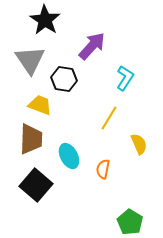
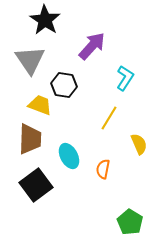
black hexagon: moved 6 px down
brown trapezoid: moved 1 px left
black square: rotated 12 degrees clockwise
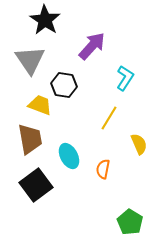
brown trapezoid: rotated 12 degrees counterclockwise
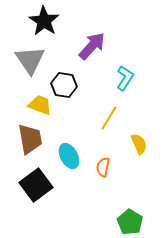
black star: moved 1 px left, 1 px down
orange semicircle: moved 2 px up
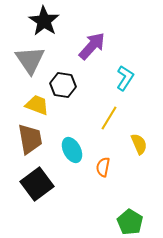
black hexagon: moved 1 px left
yellow trapezoid: moved 3 px left
cyan ellipse: moved 3 px right, 6 px up
black square: moved 1 px right, 1 px up
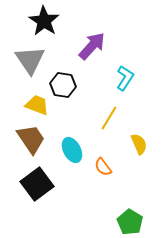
brown trapezoid: moved 1 px right; rotated 24 degrees counterclockwise
orange semicircle: rotated 48 degrees counterclockwise
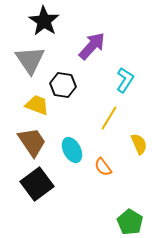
cyan L-shape: moved 2 px down
brown trapezoid: moved 1 px right, 3 px down
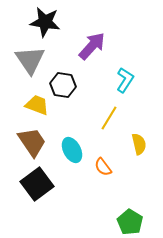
black star: moved 1 px right, 1 px down; rotated 24 degrees counterclockwise
yellow semicircle: rotated 10 degrees clockwise
